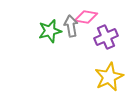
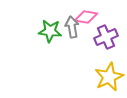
gray arrow: moved 1 px right, 1 px down
green star: rotated 20 degrees clockwise
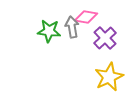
green star: moved 1 px left
purple cross: moved 1 px left, 1 px down; rotated 20 degrees counterclockwise
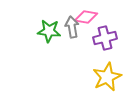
purple cross: rotated 30 degrees clockwise
yellow star: moved 2 px left
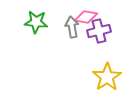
green star: moved 13 px left, 9 px up
purple cross: moved 6 px left, 7 px up
yellow star: rotated 8 degrees counterclockwise
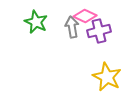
pink diamond: moved 1 px left, 1 px up; rotated 15 degrees clockwise
green star: rotated 20 degrees clockwise
yellow star: rotated 12 degrees counterclockwise
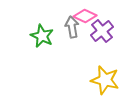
green star: moved 6 px right, 14 px down
purple cross: moved 3 px right; rotated 25 degrees counterclockwise
yellow star: moved 2 px left, 3 px down; rotated 12 degrees counterclockwise
